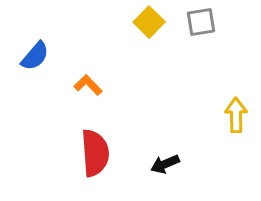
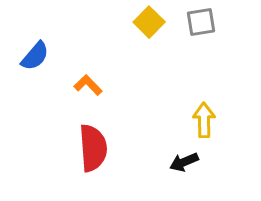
yellow arrow: moved 32 px left, 5 px down
red semicircle: moved 2 px left, 5 px up
black arrow: moved 19 px right, 2 px up
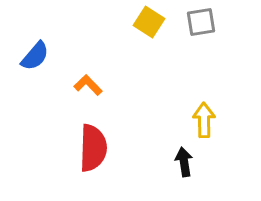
yellow square: rotated 12 degrees counterclockwise
red semicircle: rotated 6 degrees clockwise
black arrow: rotated 104 degrees clockwise
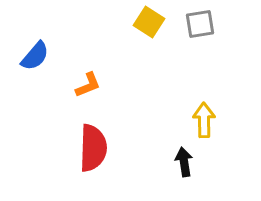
gray square: moved 1 px left, 2 px down
orange L-shape: rotated 112 degrees clockwise
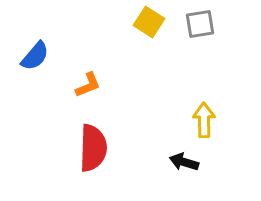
black arrow: rotated 64 degrees counterclockwise
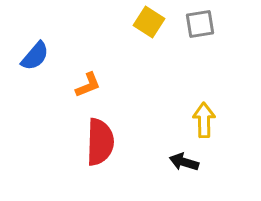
red semicircle: moved 7 px right, 6 px up
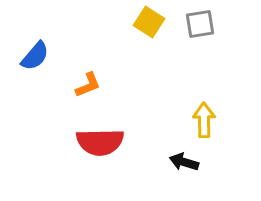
red semicircle: rotated 87 degrees clockwise
